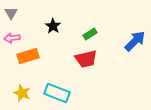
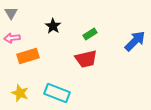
yellow star: moved 2 px left
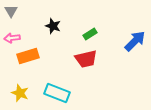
gray triangle: moved 2 px up
black star: rotated 14 degrees counterclockwise
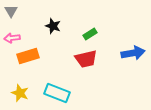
blue arrow: moved 2 px left, 12 px down; rotated 35 degrees clockwise
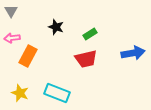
black star: moved 3 px right, 1 px down
orange rectangle: rotated 45 degrees counterclockwise
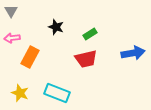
orange rectangle: moved 2 px right, 1 px down
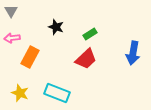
blue arrow: rotated 110 degrees clockwise
red trapezoid: rotated 30 degrees counterclockwise
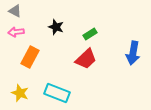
gray triangle: moved 4 px right; rotated 32 degrees counterclockwise
pink arrow: moved 4 px right, 6 px up
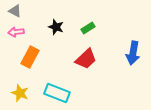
green rectangle: moved 2 px left, 6 px up
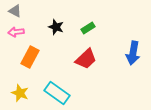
cyan rectangle: rotated 15 degrees clockwise
